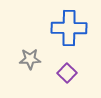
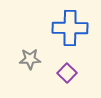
blue cross: moved 1 px right
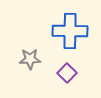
blue cross: moved 3 px down
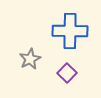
gray star: rotated 25 degrees counterclockwise
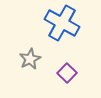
blue cross: moved 8 px left, 8 px up; rotated 28 degrees clockwise
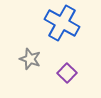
gray star: rotated 25 degrees counterclockwise
